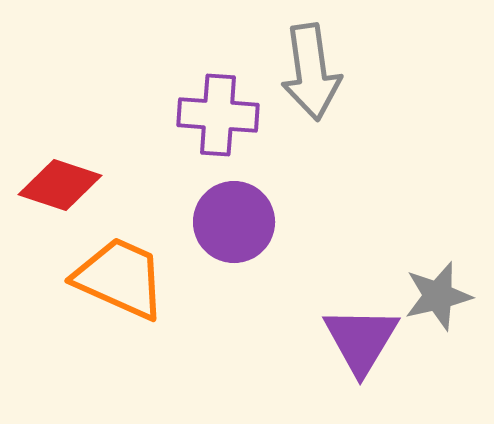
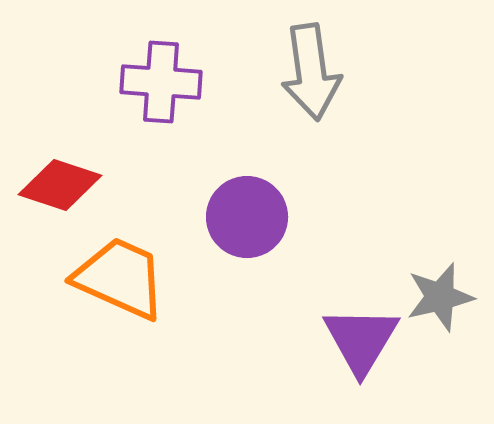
purple cross: moved 57 px left, 33 px up
purple circle: moved 13 px right, 5 px up
gray star: moved 2 px right, 1 px down
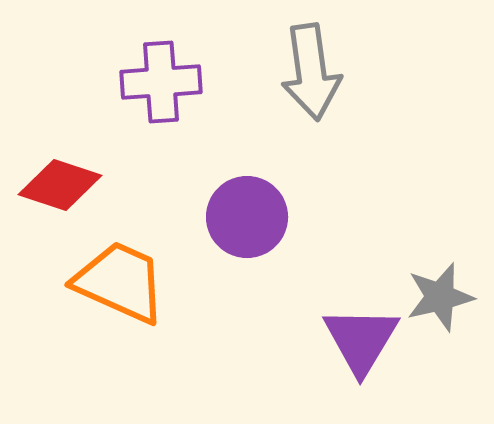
purple cross: rotated 8 degrees counterclockwise
orange trapezoid: moved 4 px down
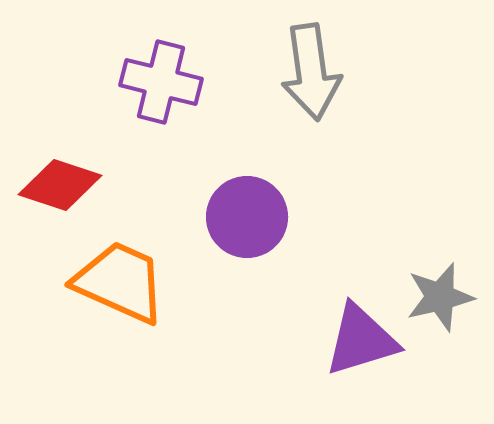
purple cross: rotated 18 degrees clockwise
purple triangle: rotated 42 degrees clockwise
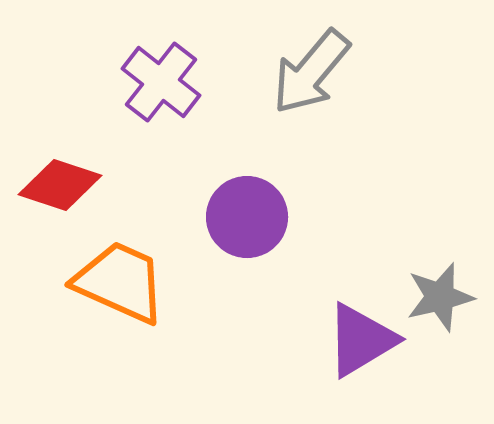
gray arrow: rotated 48 degrees clockwise
purple cross: rotated 24 degrees clockwise
purple triangle: rotated 14 degrees counterclockwise
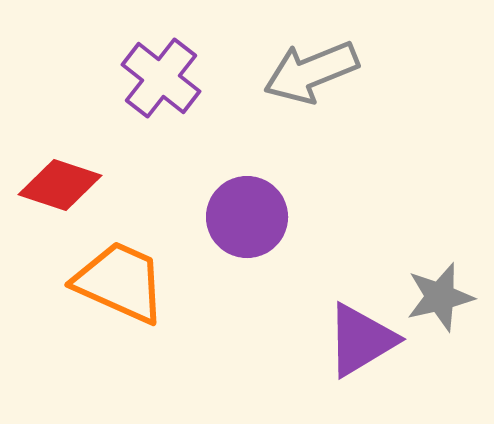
gray arrow: rotated 28 degrees clockwise
purple cross: moved 4 px up
